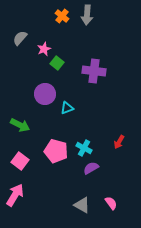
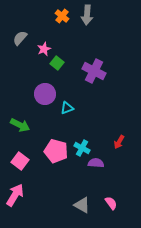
purple cross: rotated 20 degrees clockwise
cyan cross: moved 2 px left
purple semicircle: moved 5 px right, 5 px up; rotated 35 degrees clockwise
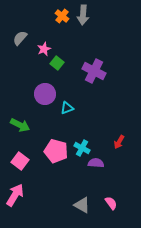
gray arrow: moved 4 px left
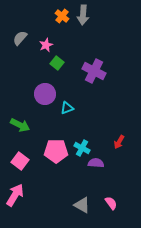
pink star: moved 2 px right, 4 px up
pink pentagon: rotated 15 degrees counterclockwise
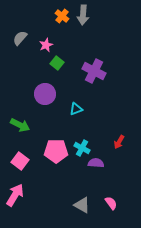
cyan triangle: moved 9 px right, 1 px down
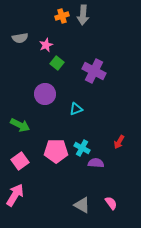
orange cross: rotated 32 degrees clockwise
gray semicircle: rotated 140 degrees counterclockwise
pink square: rotated 18 degrees clockwise
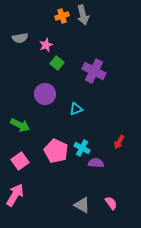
gray arrow: rotated 18 degrees counterclockwise
pink pentagon: rotated 25 degrees clockwise
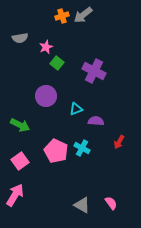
gray arrow: rotated 66 degrees clockwise
pink star: moved 2 px down
purple circle: moved 1 px right, 2 px down
purple semicircle: moved 42 px up
